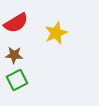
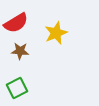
brown star: moved 6 px right, 4 px up
green square: moved 8 px down
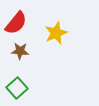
red semicircle: rotated 20 degrees counterclockwise
green square: rotated 15 degrees counterclockwise
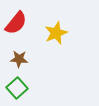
brown star: moved 1 px left, 8 px down
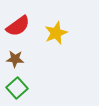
red semicircle: moved 2 px right, 3 px down; rotated 15 degrees clockwise
brown star: moved 4 px left
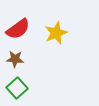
red semicircle: moved 3 px down
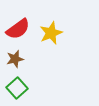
yellow star: moved 5 px left
brown star: rotated 18 degrees counterclockwise
